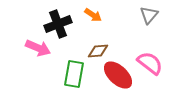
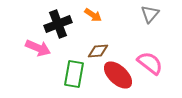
gray triangle: moved 1 px right, 1 px up
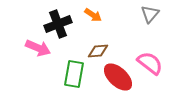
red ellipse: moved 2 px down
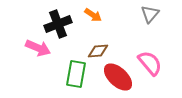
pink semicircle: rotated 12 degrees clockwise
green rectangle: moved 2 px right
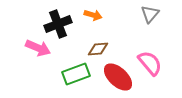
orange arrow: rotated 18 degrees counterclockwise
brown diamond: moved 2 px up
green rectangle: rotated 60 degrees clockwise
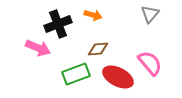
red ellipse: rotated 16 degrees counterclockwise
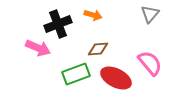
red ellipse: moved 2 px left, 1 px down
